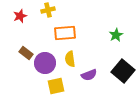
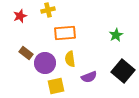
purple semicircle: moved 2 px down
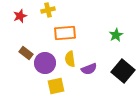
purple semicircle: moved 8 px up
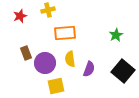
brown rectangle: rotated 32 degrees clockwise
purple semicircle: rotated 49 degrees counterclockwise
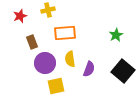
brown rectangle: moved 6 px right, 11 px up
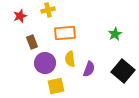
green star: moved 1 px left, 1 px up
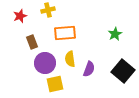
yellow square: moved 1 px left, 2 px up
